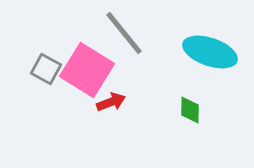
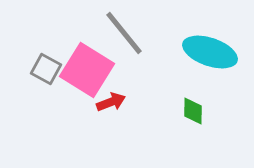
green diamond: moved 3 px right, 1 px down
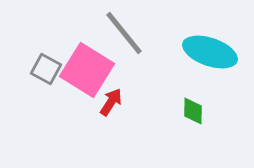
red arrow: rotated 36 degrees counterclockwise
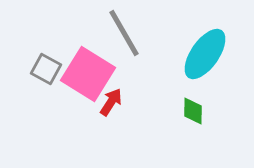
gray line: rotated 9 degrees clockwise
cyan ellipse: moved 5 px left, 2 px down; rotated 74 degrees counterclockwise
pink square: moved 1 px right, 4 px down
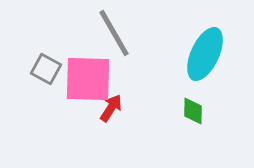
gray line: moved 10 px left
cyan ellipse: rotated 10 degrees counterclockwise
pink square: moved 5 px down; rotated 30 degrees counterclockwise
red arrow: moved 6 px down
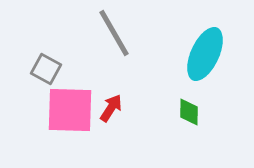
pink square: moved 18 px left, 31 px down
green diamond: moved 4 px left, 1 px down
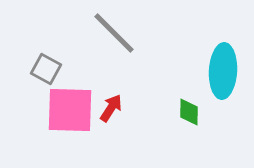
gray line: rotated 15 degrees counterclockwise
cyan ellipse: moved 18 px right, 17 px down; rotated 22 degrees counterclockwise
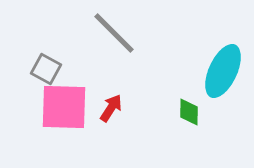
cyan ellipse: rotated 22 degrees clockwise
pink square: moved 6 px left, 3 px up
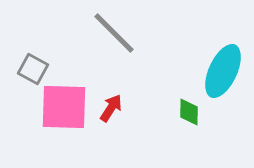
gray square: moved 13 px left
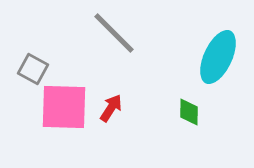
cyan ellipse: moved 5 px left, 14 px up
